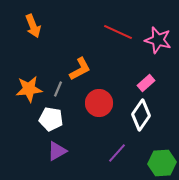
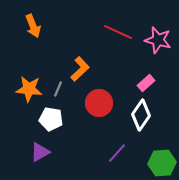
orange L-shape: rotated 15 degrees counterclockwise
orange star: rotated 12 degrees clockwise
purple triangle: moved 17 px left, 1 px down
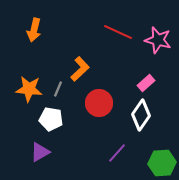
orange arrow: moved 1 px right, 4 px down; rotated 35 degrees clockwise
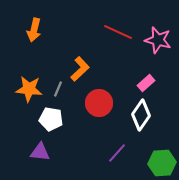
purple triangle: rotated 35 degrees clockwise
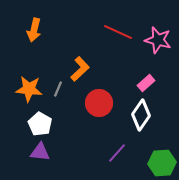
white pentagon: moved 11 px left, 5 px down; rotated 20 degrees clockwise
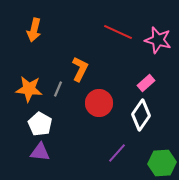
orange L-shape: rotated 20 degrees counterclockwise
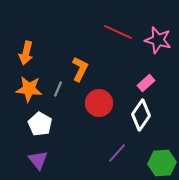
orange arrow: moved 8 px left, 23 px down
purple triangle: moved 2 px left, 8 px down; rotated 45 degrees clockwise
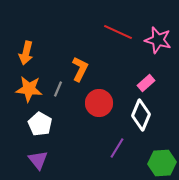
white diamond: rotated 12 degrees counterclockwise
purple line: moved 5 px up; rotated 10 degrees counterclockwise
